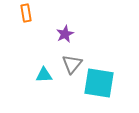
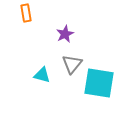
cyan triangle: moved 2 px left; rotated 18 degrees clockwise
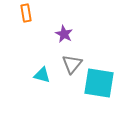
purple star: moved 1 px left; rotated 18 degrees counterclockwise
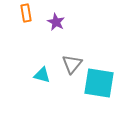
purple star: moved 8 px left, 12 px up
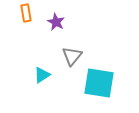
gray triangle: moved 8 px up
cyan triangle: rotated 48 degrees counterclockwise
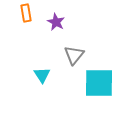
gray triangle: moved 2 px right, 1 px up
cyan triangle: rotated 30 degrees counterclockwise
cyan square: rotated 8 degrees counterclockwise
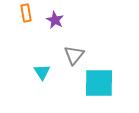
purple star: moved 1 px left, 2 px up
cyan triangle: moved 3 px up
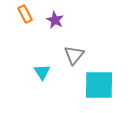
orange rectangle: moved 1 px left, 1 px down; rotated 18 degrees counterclockwise
cyan square: moved 2 px down
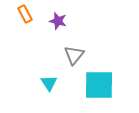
purple star: moved 3 px right, 1 px down; rotated 12 degrees counterclockwise
cyan triangle: moved 7 px right, 11 px down
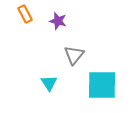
cyan square: moved 3 px right
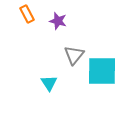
orange rectangle: moved 2 px right
cyan square: moved 14 px up
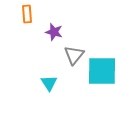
orange rectangle: rotated 24 degrees clockwise
purple star: moved 4 px left, 11 px down
